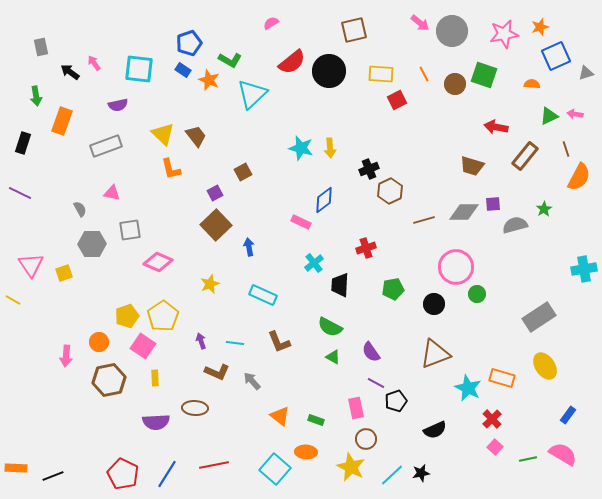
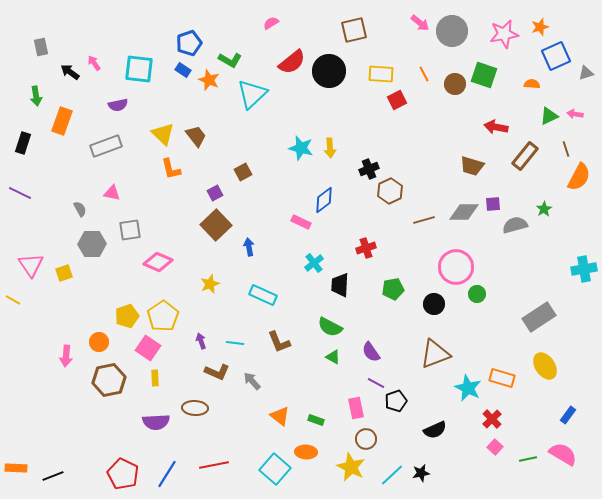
pink square at (143, 346): moved 5 px right, 2 px down
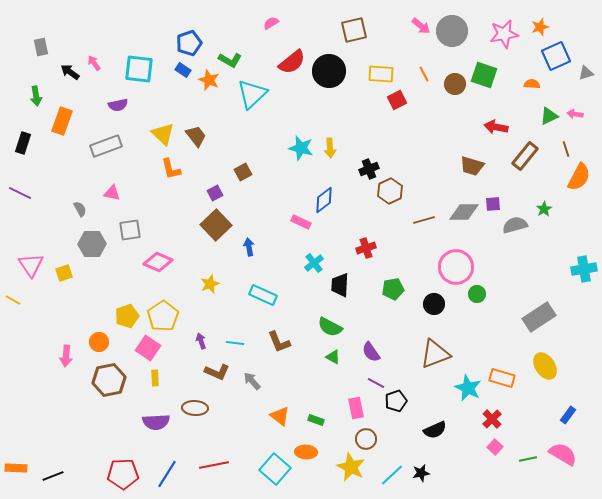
pink arrow at (420, 23): moved 1 px right, 3 px down
red pentagon at (123, 474): rotated 28 degrees counterclockwise
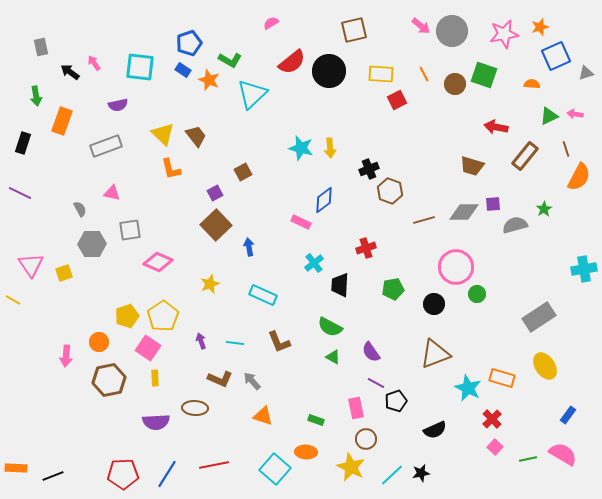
cyan square at (139, 69): moved 1 px right, 2 px up
brown hexagon at (390, 191): rotated 15 degrees counterclockwise
brown L-shape at (217, 372): moved 3 px right, 7 px down
orange triangle at (280, 416): moved 17 px left; rotated 20 degrees counterclockwise
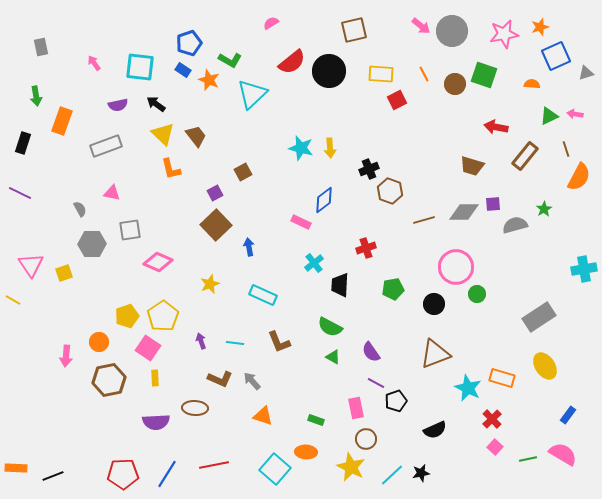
black arrow at (70, 72): moved 86 px right, 32 px down
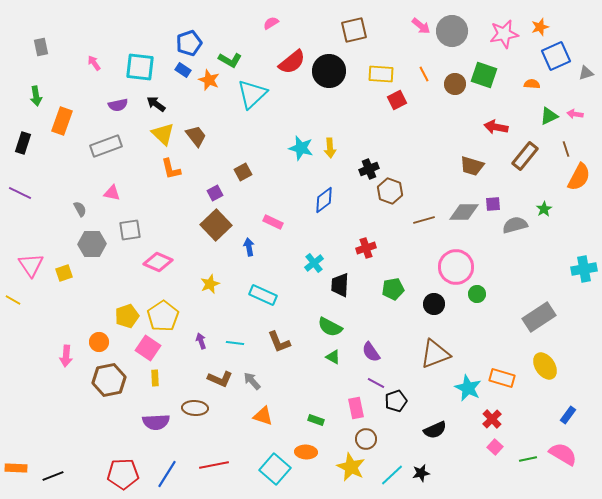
pink rectangle at (301, 222): moved 28 px left
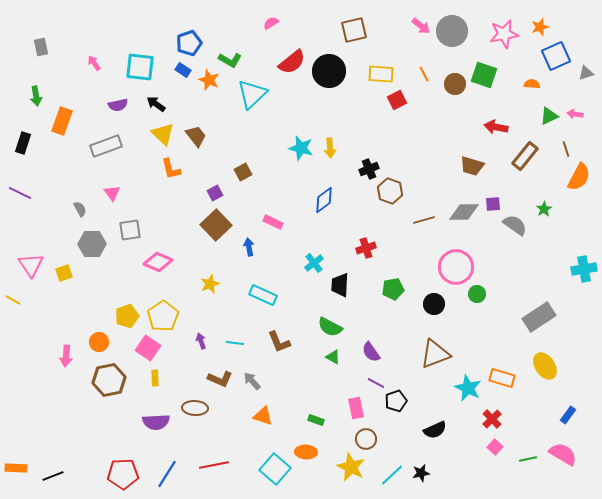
pink triangle at (112, 193): rotated 42 degrees clockwise
gray semicircle at (515, 225): rotated 50 degrees clockwise
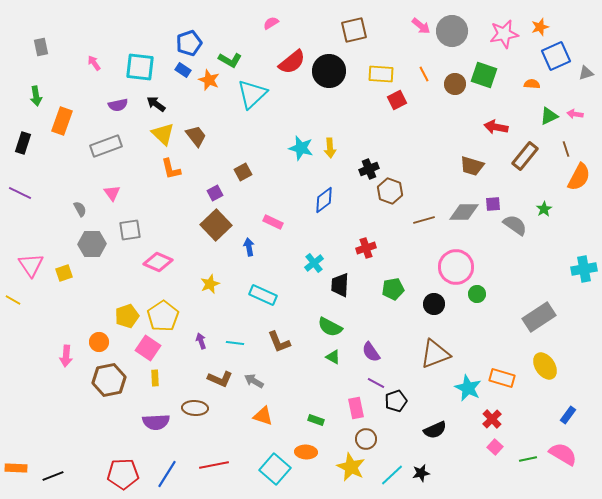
gray arrow at (252, 381): moved 2 px right; rotated 18 degrees counterclockwise
